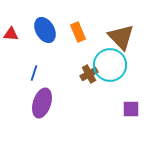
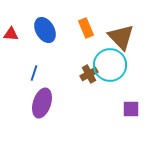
orange rectangle: moved 8 px right, 4 px up
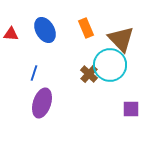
brown triangle: moved 2 px down
brown cross: rotated 18 degrees counterclockwise
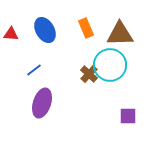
brown triangle: moved 1 px left, 5 px up; rotated 48 degrees counterclockwise
blue line: moved 3 px up; rotated 35 degrees clockwise
purple square: moved 3 px left, 7 px down
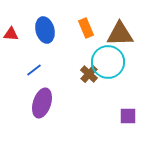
blue ellipse: rotated 15 degrees clockwise
cyan circle: moved 2 px left, 3 px up
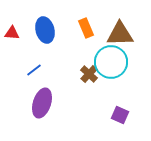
red triangle: moved 1 px right, 1 px up
cyan circle: moved 3 px right
purple square: moved 8 px left, 1 px up; rotated 24 degrees clockwise
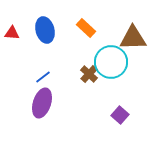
orange rectangle: rotated 24 degrees counterclockwise
brown triangle: moved 13 px right, 4 px down
blue line: moved 9 px right, 7 px down
purple square: rotated 18 degrees clockwise
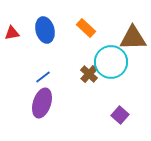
red triangle: rotated 14 degrees counterclockwise
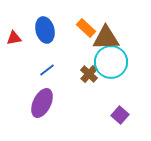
red triangle: moved 2 px right, 5 px down
brown triangle: moved 27 px left
blue line: moved 4 px right, 7 px up
purple ellipse: rotated 8 degrees clockwise
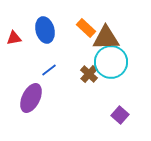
blue line: moved 2 px right
purple ellipse: moved 11 px left, 5 px up
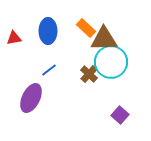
blue ellipse: moved 3 px right, 1 px down; rotated 15 degrees clockwise
brown triangle: moved 2 px left, 1 px down
